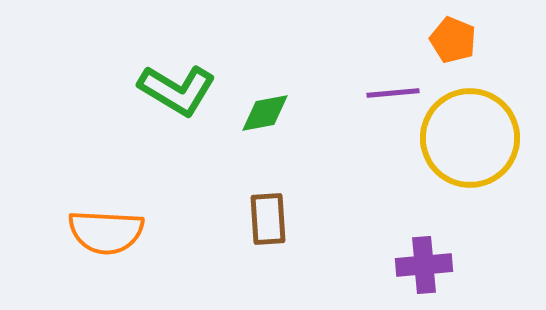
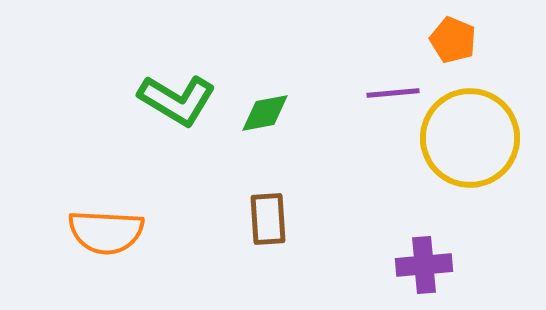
green L-shape: moved 10 px down
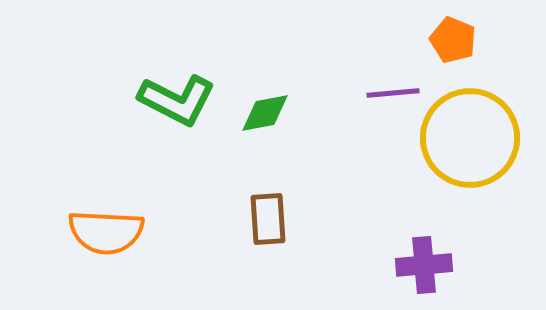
green L-shape: rotated 4 degrees counterclockwise
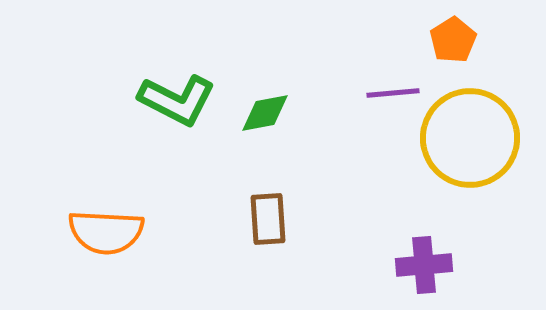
orange pentagon: rotated 18 degrees clockwise
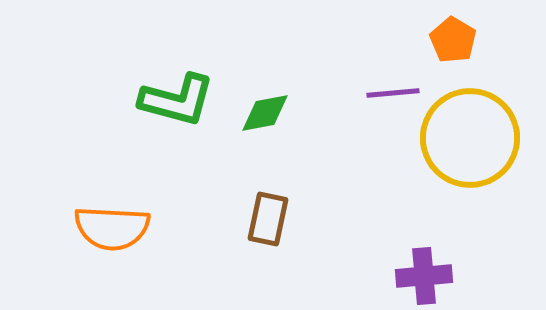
orange pentagon: rotated 9 degrees counterclockwise
green L-shape: rotated 12 degrees counterclockwise
brown rectangle: rotated 16 degrees clockwise
orange semicircle: moved 6 px right, 4 px up
purple cross: moved 11 px down
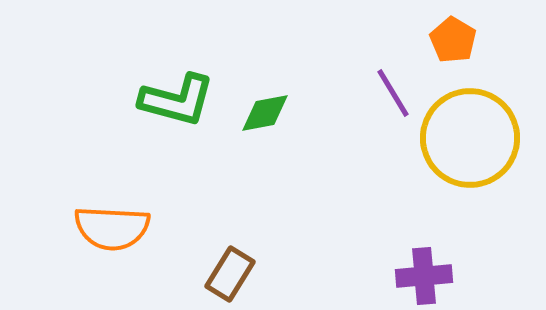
purple line: rotated 64 degrees clockwise
brown rectangle: moved 38 px left, 55 px down; rotated 20 degrees clockwise
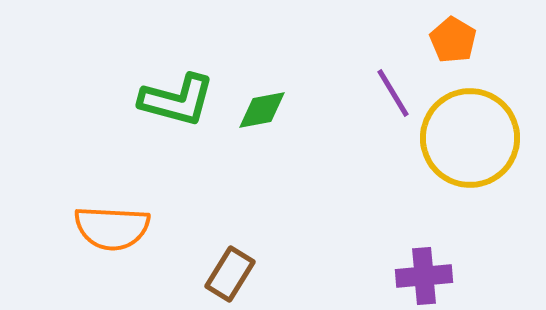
green diamond: moved 3 px left, 3 px up
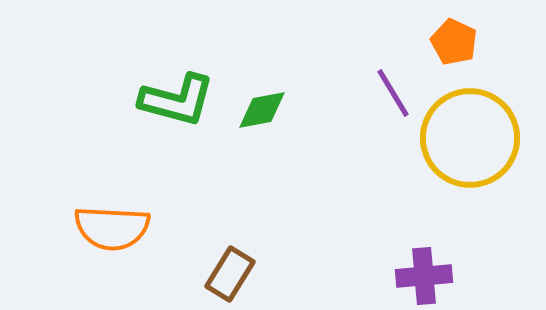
orange pentagon: moved 1 px right, 2 px down; rotated 6 degrees counterclockwise
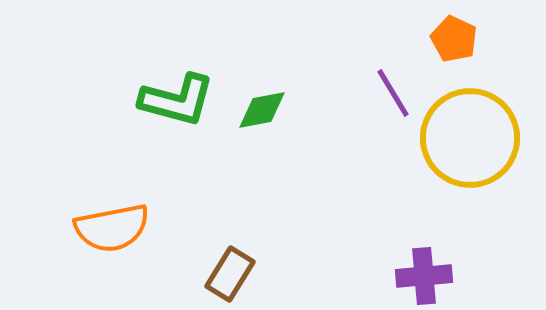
orange pentagon: moved 3 px up
orange semicircle: rotated 14 degrees counterclockwise
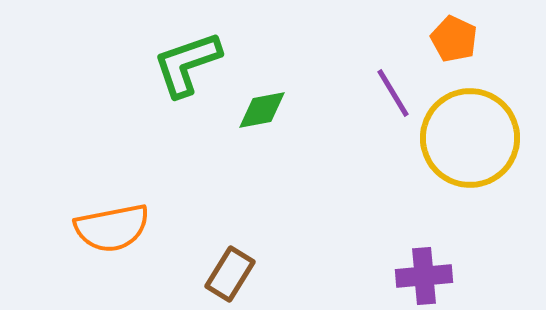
green L-shape: moved 10 px right, 36 px up; rotated 146 degrees clockwise
